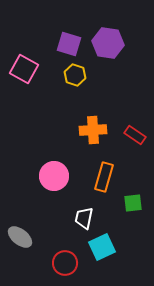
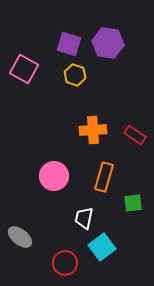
cyan square: rotated 12 degrees counterclockwise
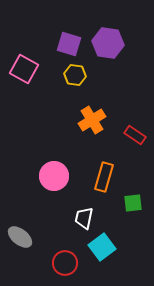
yellow hexagon: rotated 10 degrees counterclockwise
orange cross: moved 1 px left, 10 px up; rotated 28 degrees counterclockwise
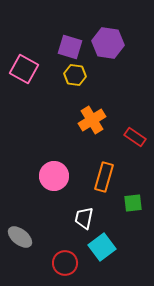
purple square: moved 1 px right, 3 px down
red rectangle: moved 2 px down
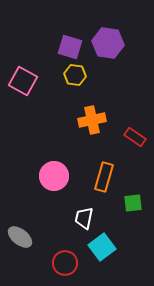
pink square: moved 1 px left, 12 px down
orange cross: rotated 20 degrees clockwise
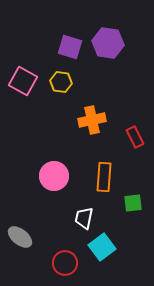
yellow hexagon: moved 14 px left, 7 px down
red rectangle: rotated 30 degrees clockwise
orange rectangle: rotated 12 degrees counterclockwise
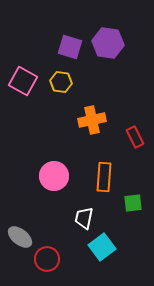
red circle: moved 18 px left, 4 px up
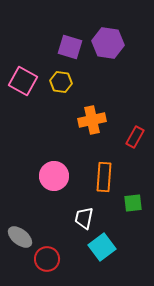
red rectangle: rotated 55 degrees clockwise
